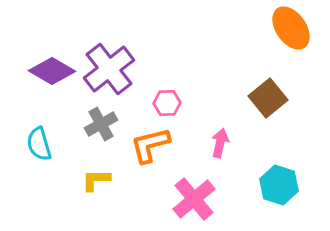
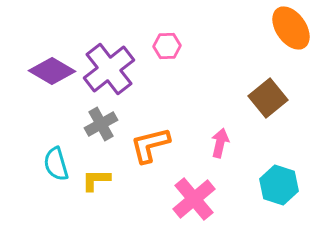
pink hexagon: moved 57 px up
cyan semicircle: moved 17 px right, 20 px down
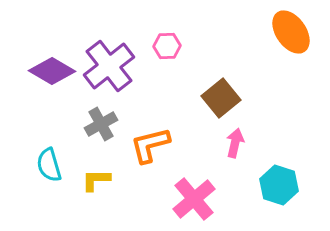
orange ellipse: moved 4 px down
purple cross: moved 3 px up
brown square: moved 47 px left
pink arrow: moved 15 px right
cyan semicircle: moved 7 px left, 1 px down
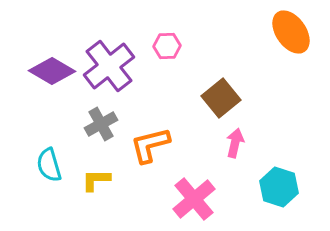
cyan hexagon: moved 2 px down
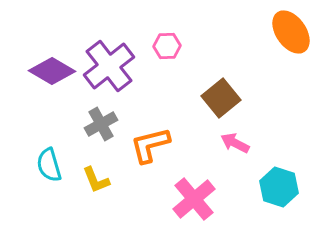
pink arrow: rotated 76 degrees counterclockwise
yellow L-shape: rotated 112 degrees counterclockwise
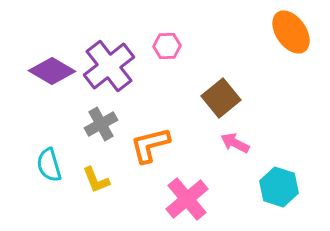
pink cross: moved 7 px left
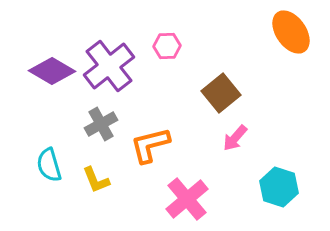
brown square: moved 5 px up
pink arrow: moved 5 px up; rotated 76 degrees counterclockwise
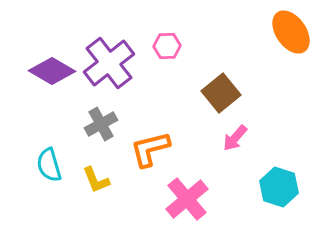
purple cross: moved 3 px up
orange L-shape: moved 4 px down
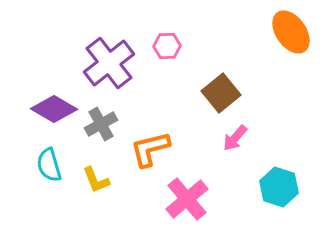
purple diamond: moved 2 px right, 38 px down
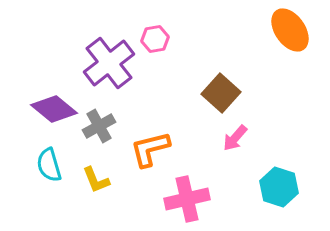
orange ellipse: moved 1 px left, 2 px up
pink hexagon: moved 12 px left, 7 px up; rotated 8 degrees counterclockwise
brown square: rotated 9 degrees counterclockwise
purple diamond: rotated 9 degrees clockwise
gray cross: moved 2 px left, 2 px down
pink cross: rotated 27 degrees clockwise
